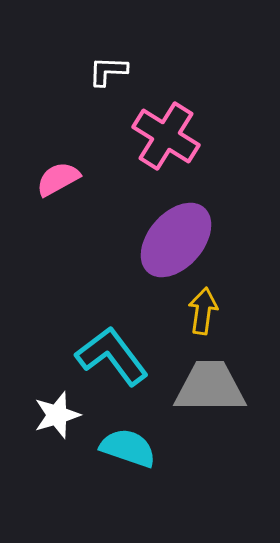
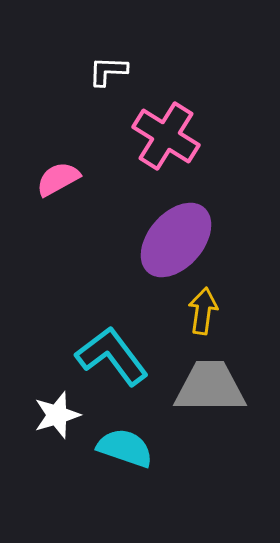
cyan semicircle: moved 3 px left
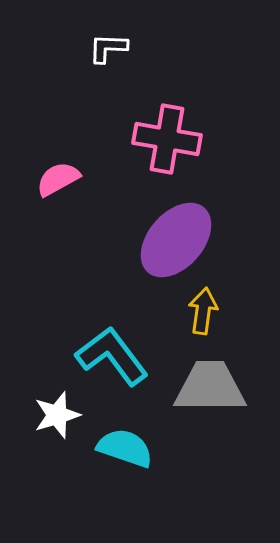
white L-shape: moved 23 px up
pink cross: moved 1 px right, 3 px down; rotated 22 degrees counterclockwise
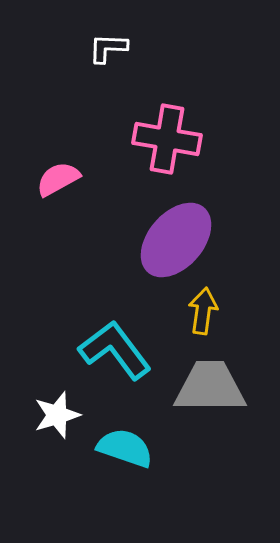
cyan L-shape: moved 3 px right, 6 px up
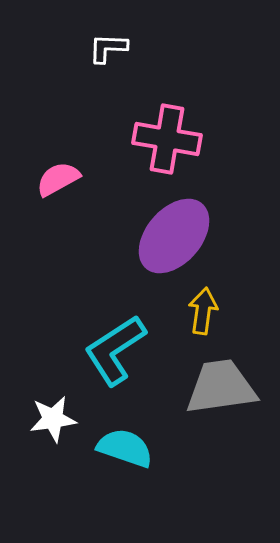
purple ellipse: moved 2 px left, 4 px up
cyan L-shape: rotated 86 degrees counterclockwise
gray trapezoid: moved 11 px right; rotated 8 degrees counterclockwise
white star: moved 4 px left, 4 px down; rotated 9 degrees clockwise
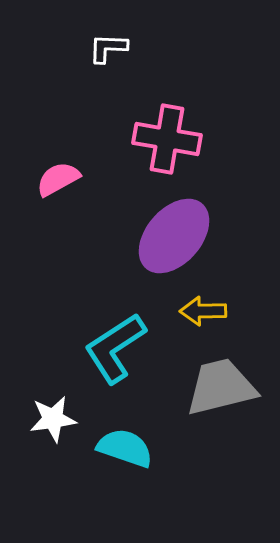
yellow arrow: rotated 99 degrees counterclockwise
cyan L-shape: moved 2 px up
gray trapezoid: rotated 6 degrees counterclockwise
